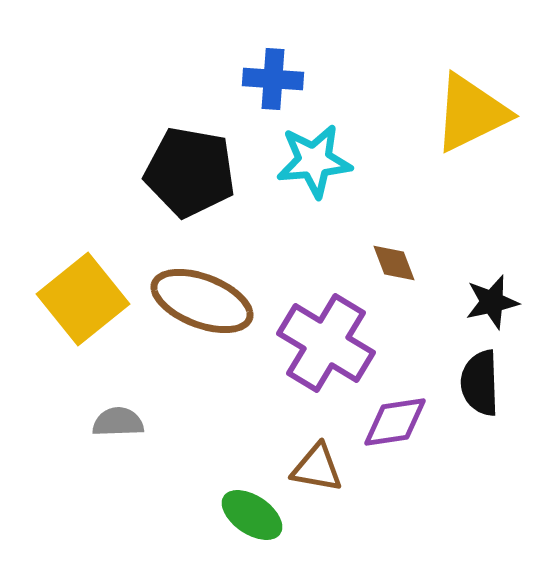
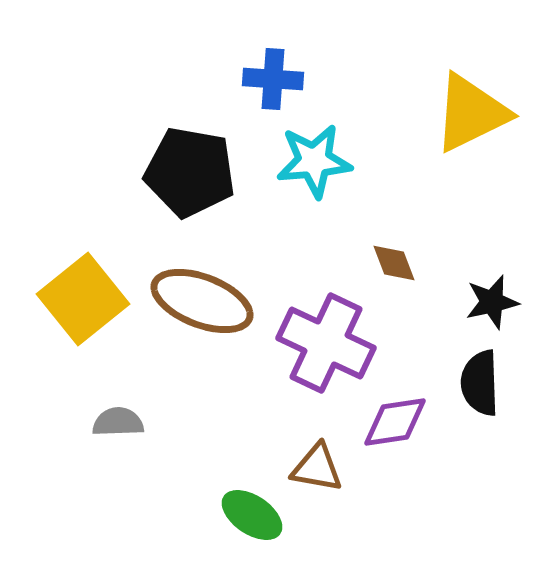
purple cross: rotated 6 degrees counterclockwise
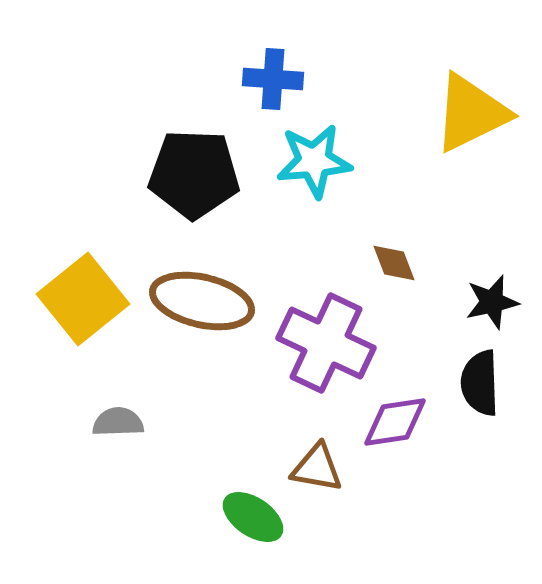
black pentagon: moved 4 px right, 2 px down; rotated 8 degrees counterclockwise
brown ellipse: rotated 8 degrees counterclockwise
green ellipse: moved 1 px right, 2 px down
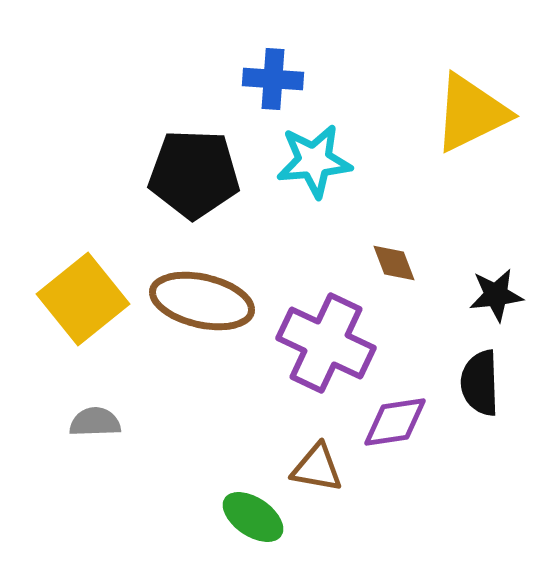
black star: moved 4 px right, 7 px up; rotated 6 degrees clockwise
gray semicircle: moved 23 px left
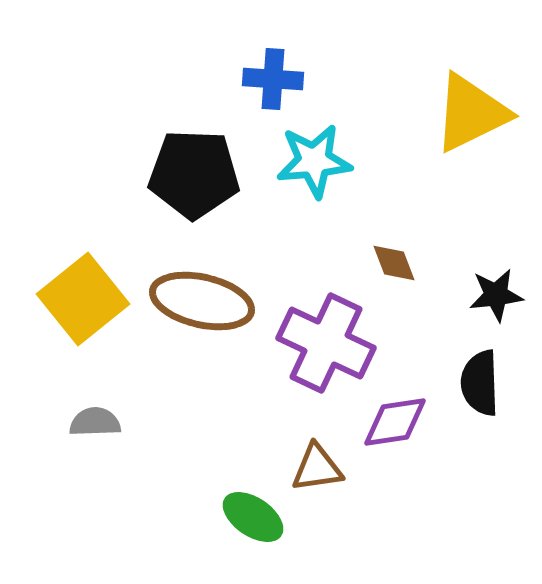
brown triangle: rotated 18 degrees counterclockwise
